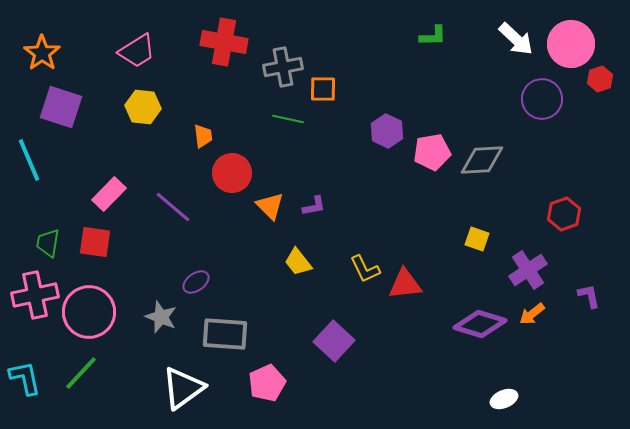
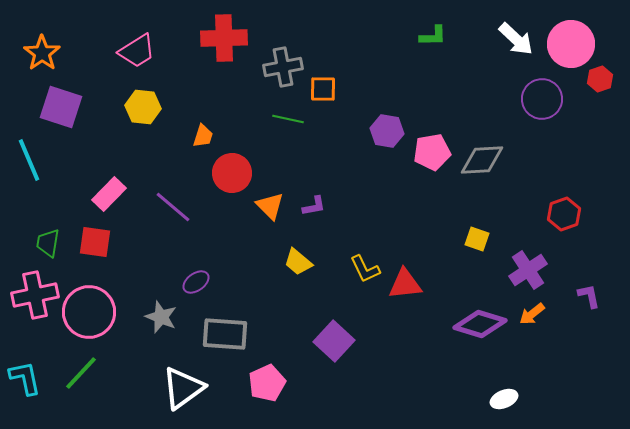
red cross at (224, 42): moved 4 px up; rotated 12 degrees counterclockwise
purple hexagon at (387, 131): rotated 16 degrees counterclockwise
orange trapezoid at (203, 136): rotated 25 degrees clockwise
yellow trapezoid at (298, 262): rotated 12 degrees counterclockwise
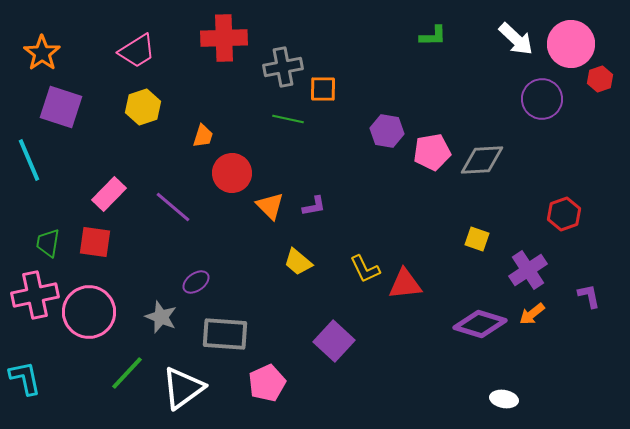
yellow hexagon at (143, 107): rotated 24 degrees counterclockwise
green line at (81, 373): moved 46 px right
white ellipse at (504, 399): rotated 32 degrees clockwise
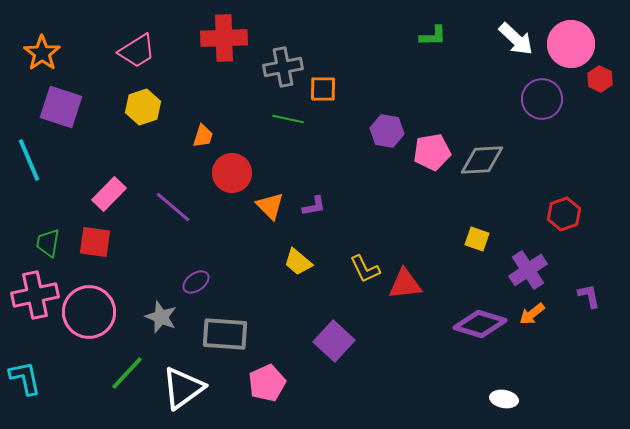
red hexagon at (600, 79): rotated 15 degrees counterclockwise
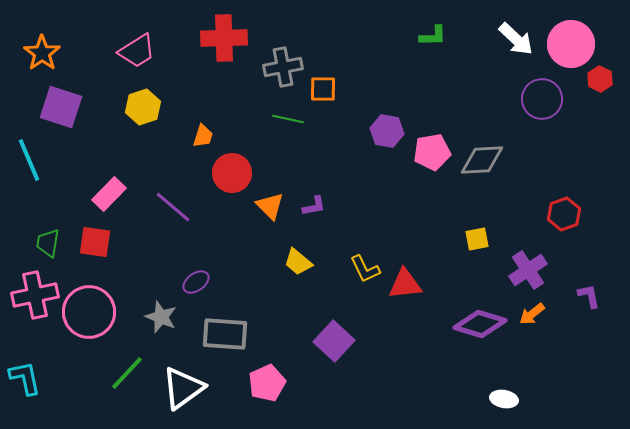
yellow square at (477, 239): rotated 30 degrees counterclockwise
